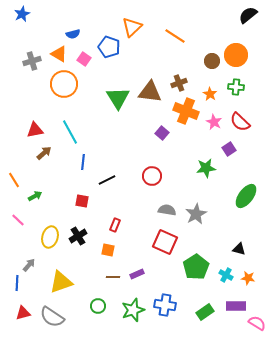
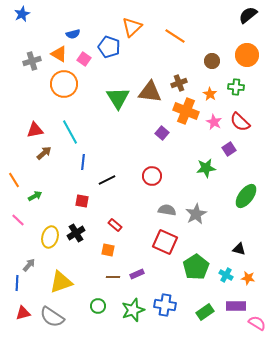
orange circle at (236, 55): moved 11 px right
red rectangle at (115, 225): rotated 72 degrees counterclockwise
black cross at (78, 236): moved 2 px left, 3 px up
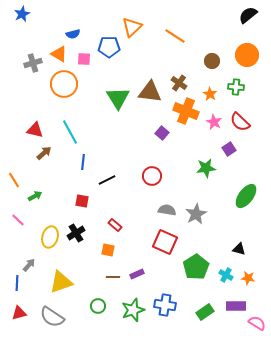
blue pentagon at (109, 47): rotated 20 degrees counterclockwise
pink square at (84, 59): rotated 32 degrees counterclockwise
gray cross at (32, 61): moved 1 px right, 2 px down
brown cross at (179, 83): rotated 35 degrees counterclockwise
red triangle at (35, 130): rotated 24 degrees clockwise
red triangle at (23, 313): moved 4 px left
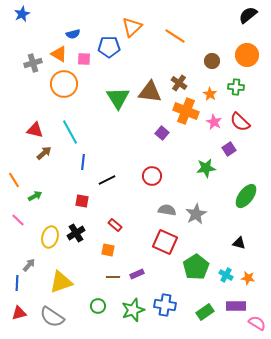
black triangle at (239, 249): moved 6 px up
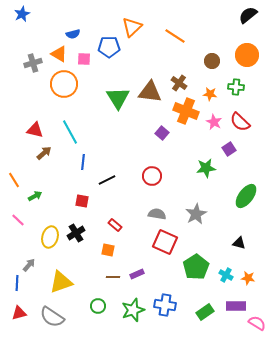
orange star at (210, 94): rotated 24 degrees counterclockwise
gray semicircle at (167, 210): moved 10 px left, 4 px down
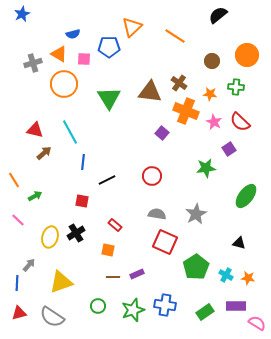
black semicircle at (248, 15): moved 30 px left
green triangle at (118, 98): moved 9 px left
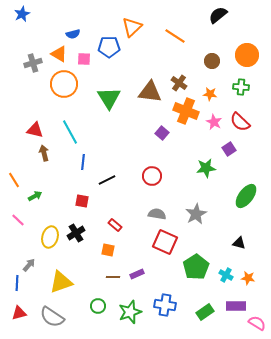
green cross at (236, 87): moved 5 px right
brown arrow at (44, 153): rotated 63 degrees counterclockwise
green star at (133, 310): moved 3 px left, 2 px down
